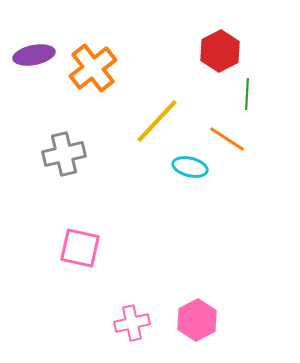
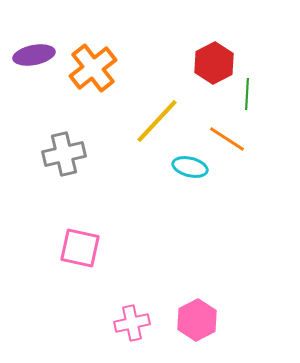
red hexagon: moved 6 px left, 12 px down
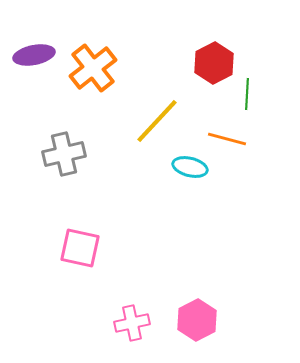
orange line: rotated 18 degrees counterclockwise
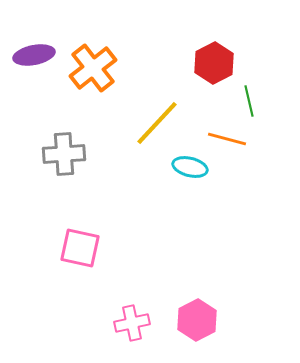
green line: moved 2 px right, 7 px down; rotated 16 degrees counterclockwise
yellow line: moved 2 px down
gray cross: rotated 9 degrees clockwise
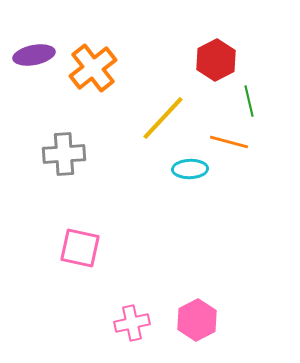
red hexagon: moved 2 px right, 3 px up
yellow line: moved 6 px right, 5 px up
orange line: moved 2 px right, 3 px down
cyan ellipse: moved 2 px down; rotated 16 degrees counterclockwise
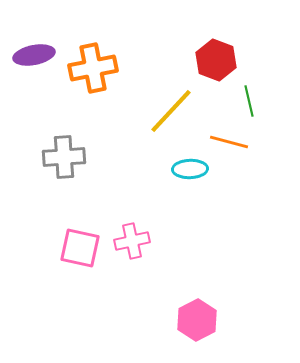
red hexagon: rotated 12 degrees counterclockwise
orange cross: rotated 27 degrees clockwise
yellow line: moved 8 px right, 7 px up
gray cross: moved 3 px down
pink cross: moved 82 px up
